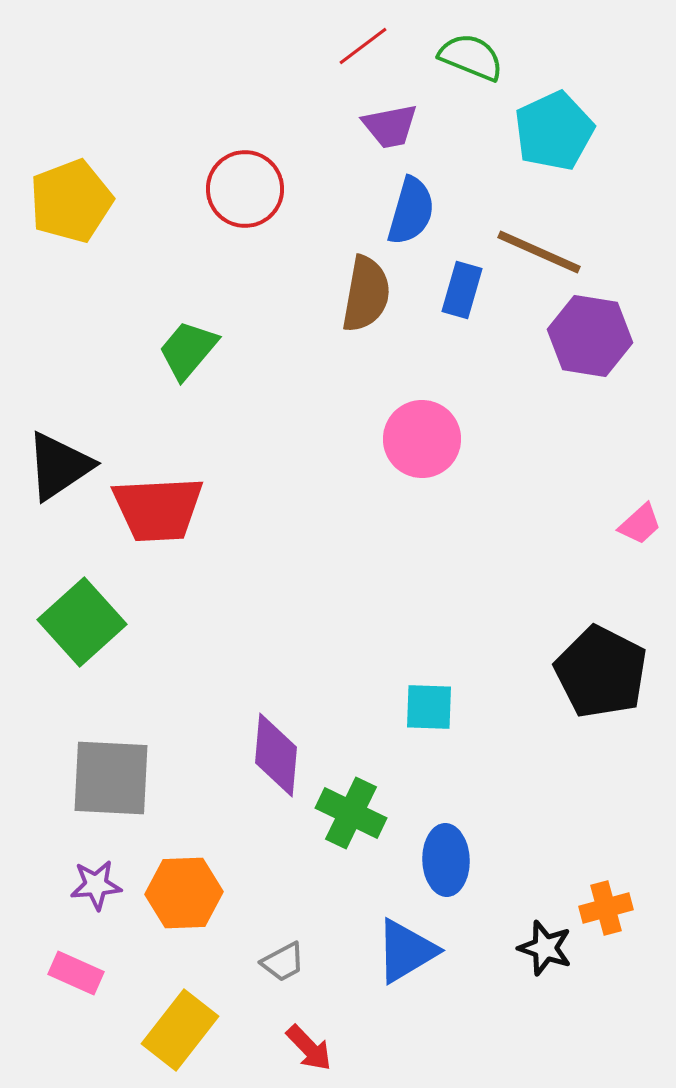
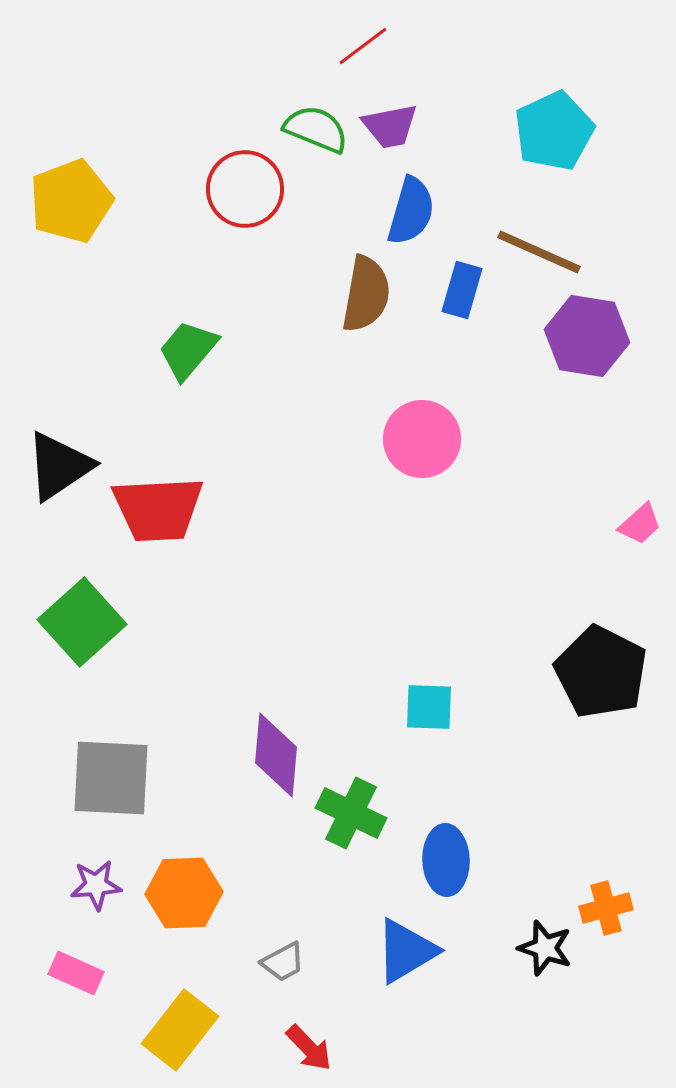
green semicircle: moved 155 px left, 72 px down
purple hexagon: moved 3 px left
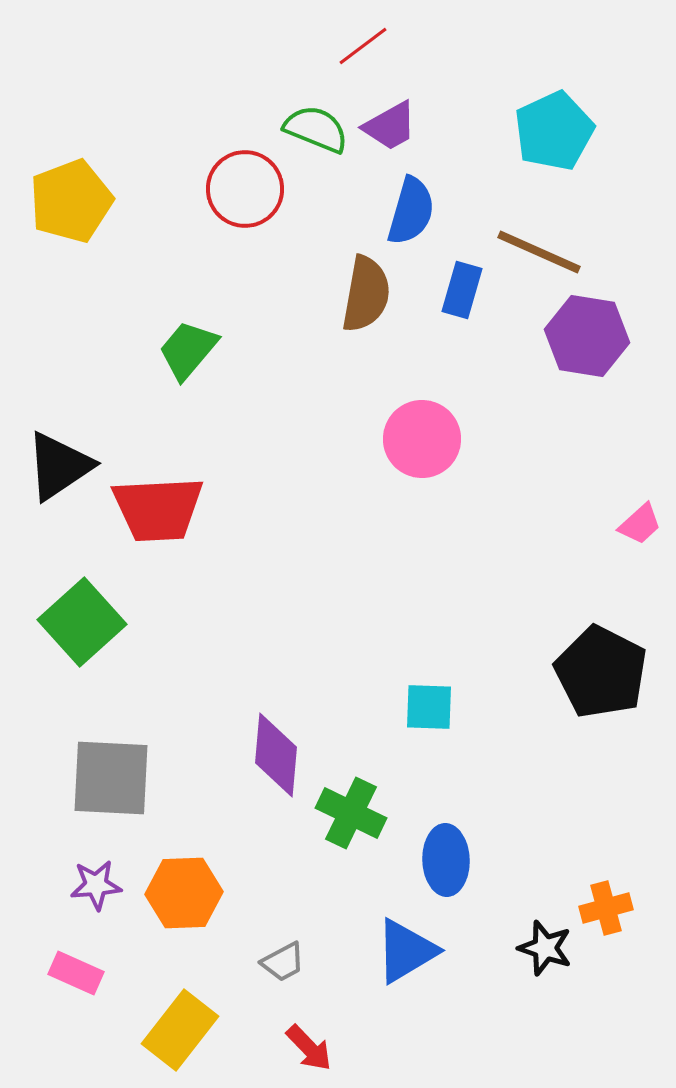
purple trapezoid: rotated 18 degrees counterclockwise
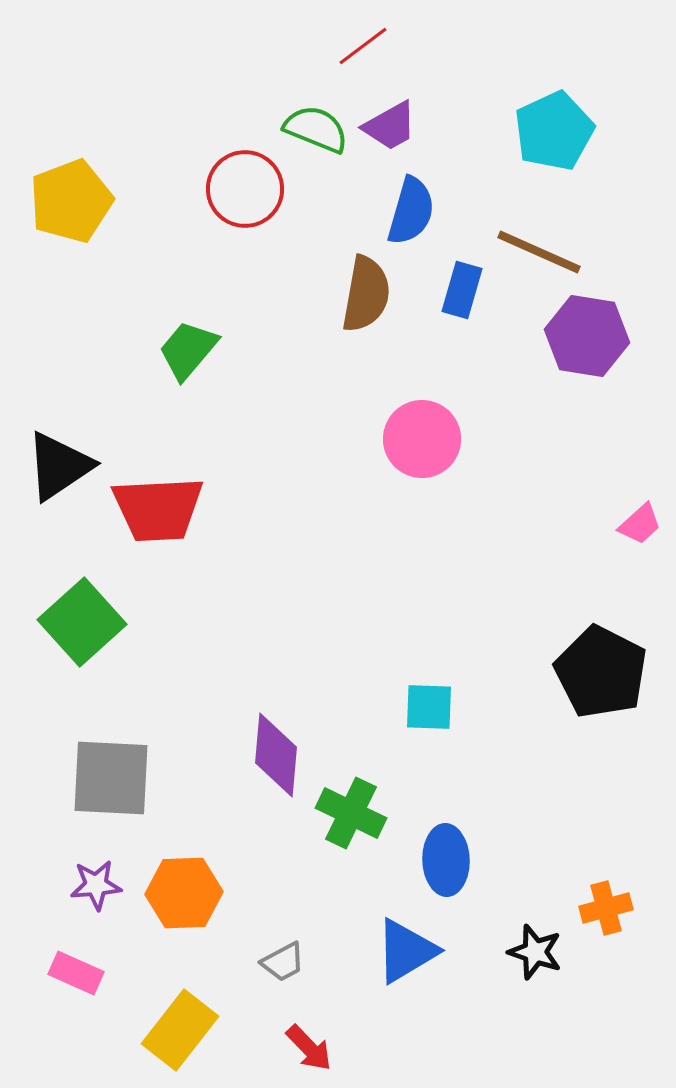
black star: moved 10 px left, 4 px down
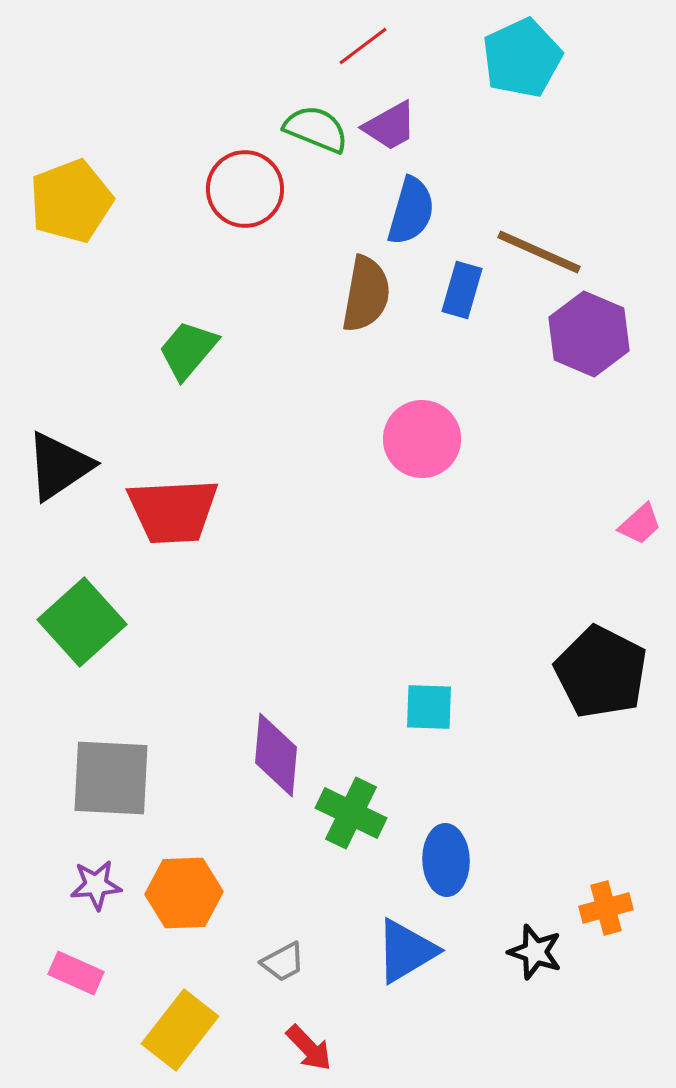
cyan pentagon: moved 32 px left, 73 px up
purple hexagon: moved 2 px right, 2 px up; rotated 14 degrees clockwise
red trapezoid: moved 15 px right, 2 px down
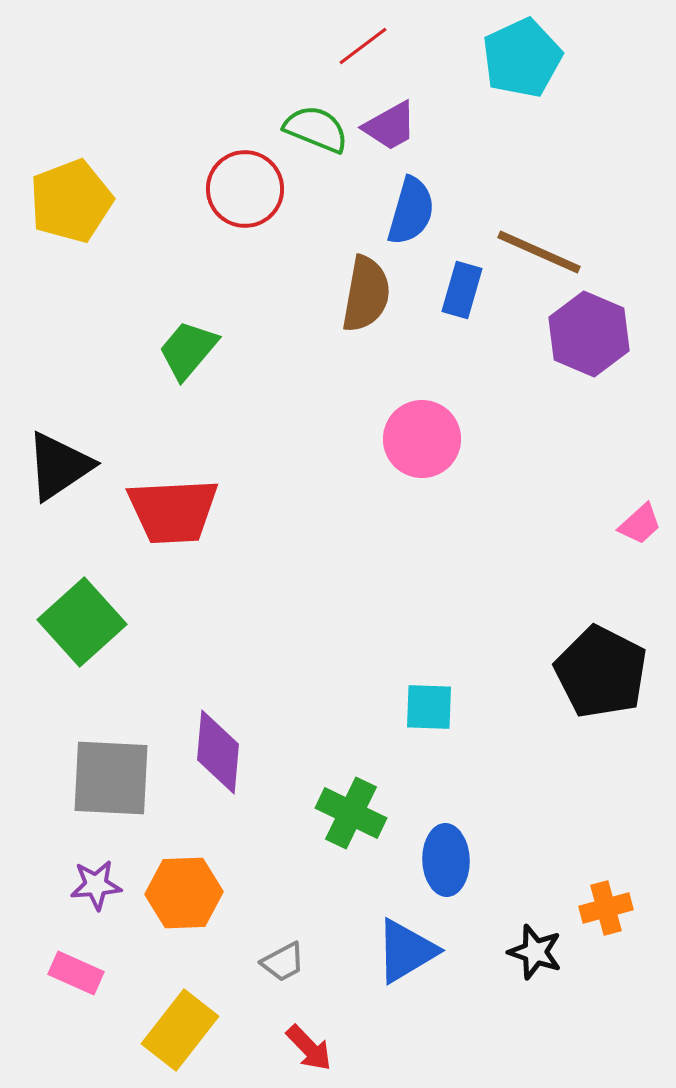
purple diamond: moved 58 px left, 3 px up
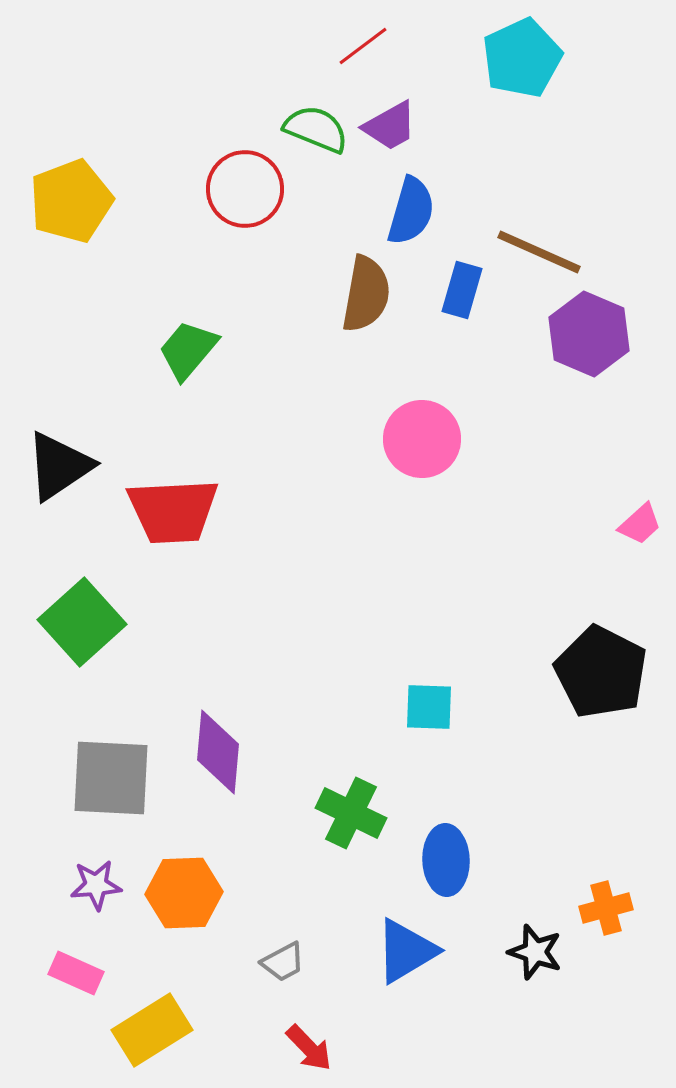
yellow rectangle: moved 28 px left; rotated 20 degrees clockwise
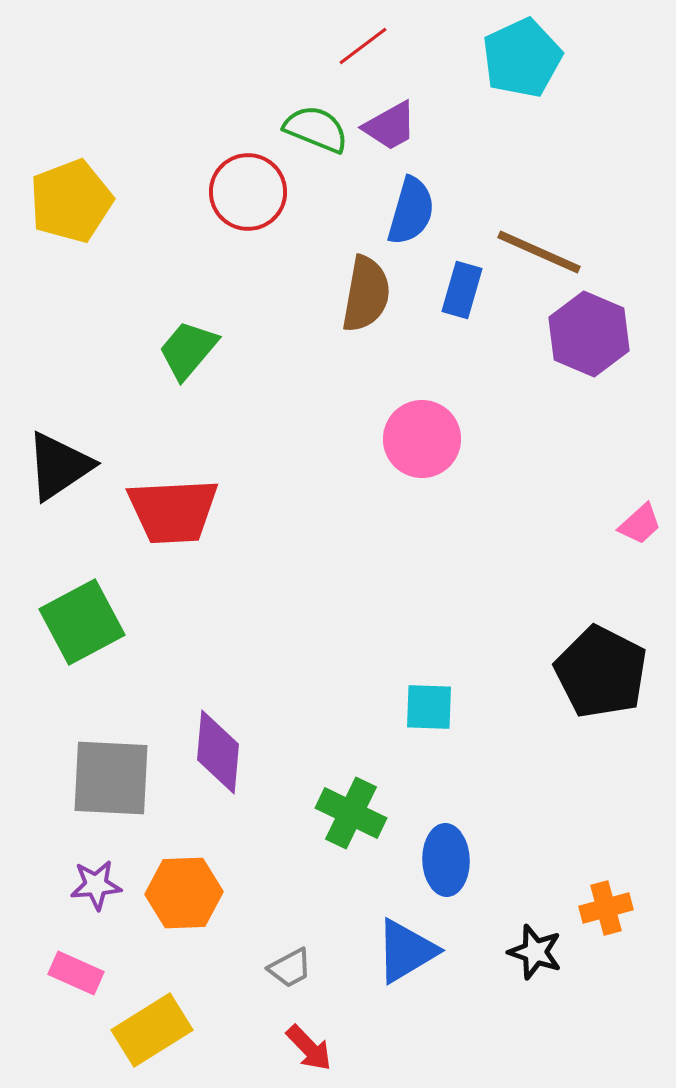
red circle: moved 3 px right, 3 px down
green square: rotated 14 degrees clockwise
gray trapezoid: moved 7 px right, 6 px down
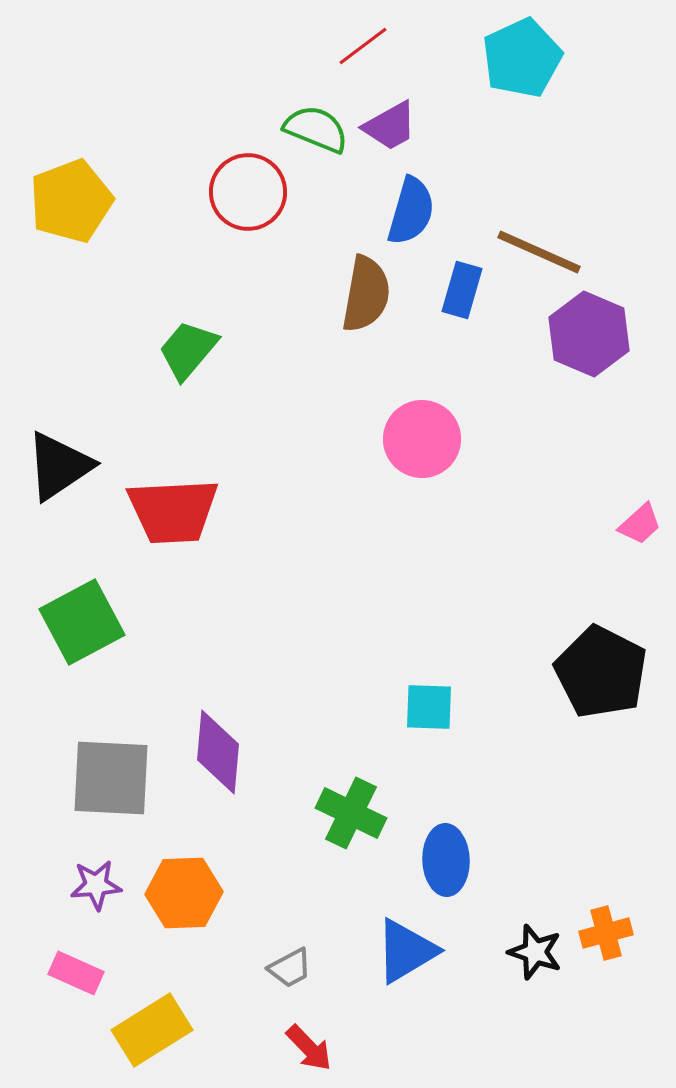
orange cross: moved 25 px down
